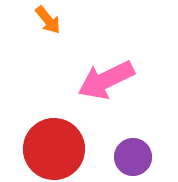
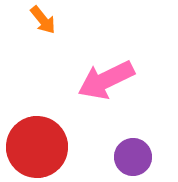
orange arrow: moved 5 px left
red circle: moved 17 px left, 2 px up
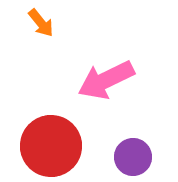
orange arrow: moved 2 px left, 3 px down
red circle: moved 14 px right, 1 px up
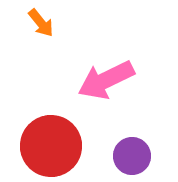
purple circle: moved 1 px left, 1 px up
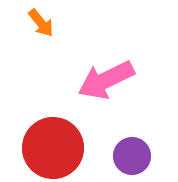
red circle: moved 2 px right, 2 px down
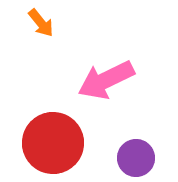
red circle: moved 5 px up
purple circle: moved 4 px right, 2 px down
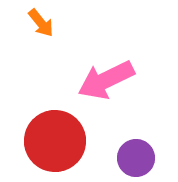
red circle: moved 2 px right, 2 px up
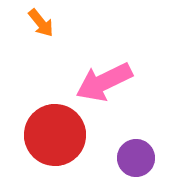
pink arrow: moved 2 px left, 2 px down
red circle: moved 6 px up
